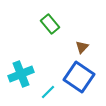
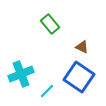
brown triangle: rotated 48 degrees counterclockwise
cyan line: moved 1 px left, 1 px up
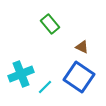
cyan line: moved 2 px left, 4 px up
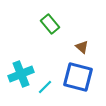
brown triangle: rotated 16 degrees clockwise
blue square: moved 1 px left; rotated 20 degrees counterclockwise
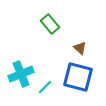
brown triangle: moved 2 px left, 1 px down
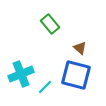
blue square: moved 2 px left, 2 px up
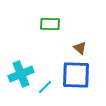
green rectangle: rotated 48 degrees counterclockwise
blue square: rotated 12 degrees counterclockwise
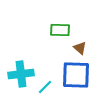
green rectangle: moved 10 px right, 6 px down
cyan cross: rotated 15 degrees clockwise
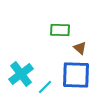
cyan cross: rotated 30 degrees counterclockwise
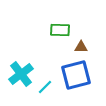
brown triangle: moved 1 px right, 1 px up; rotated 40 degrees counterclockwise
blue square: rotated 16 degrees counterclockwise
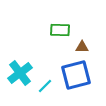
brown triangle: moved 1 px right
cyan cross: moved 1 px left, 1 px up
cyan line: moved 1 px up
